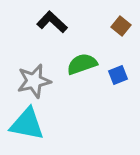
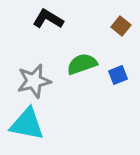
black L-shape: moved 4 px left, 3 px up; rotated 12 degrees counterclockwise
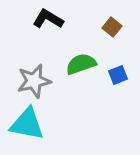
brown square: moved 9 px left, 1 px down
green semicircle: moved 1 px left
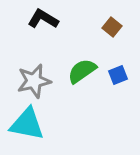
black L-shape: moved 5 px left
green semicircle: moved 1 px right, 7 px down; rotated 16 degrees counterclockwise
